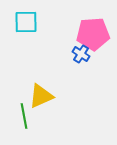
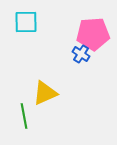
yellow triangle: moved 4 px right, 3 px up
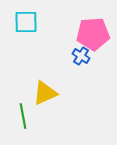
blue cross: moved 2 px down
green line: moved 1 px left
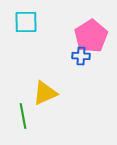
pink pentagon: moved 2 px left, 2 px down; rotated 28 degrees counterclockwise
blue cross: rotated 30 degrees counterclockwise
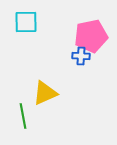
pink pentagon: rotated 20 degrees clockwise
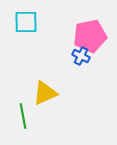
pink pentagon: moved 1 px left
blue cross: rotated 24 degrees clockwise
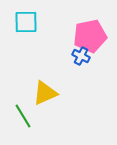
green line: rotated 20 degrees counterclockwise
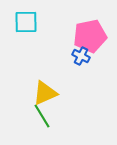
green line: moved 19 px right
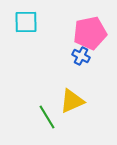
pink pentagon: moved 3 px up
yellow triangle: moved 27 px right, 8 px down
green line: moved 5 px right, 1 px down
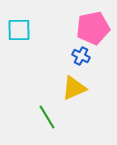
cyan square: moved 7 px left, 8 px down
pink pentagon: moved 3 px right, 5 px up
yellow triangle: moved 2 px right, 13 px up
